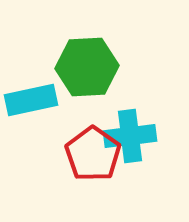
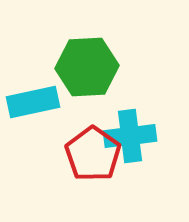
cyan rectangle: moved 2 px right, 2 px down
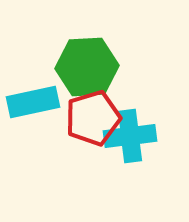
red pentagon: moved 36 px up; rotated 20 degrees clockwise
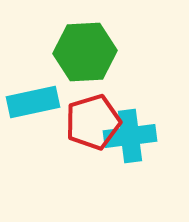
green hexagon: moved 2 px left, 15 px up
red pentagon: moved 4 px down
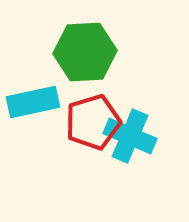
cyan cross: rotated 30 degrees clockwise
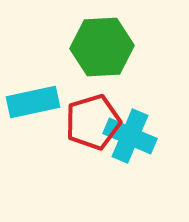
green hexagon: moved 17 px right, 5 px up
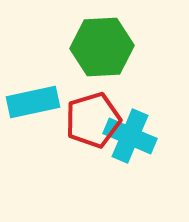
red pentagon: moved 2 px up
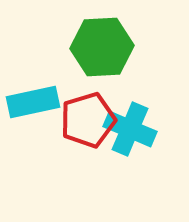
red pentagon: moved 5 px left
cyan cross: moved 7 px up
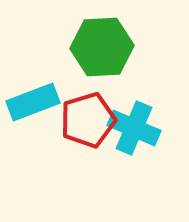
cyan rectangle: rotated 9 degrees counterclockwise
cyan cross: moved 4 px right, 1 px up
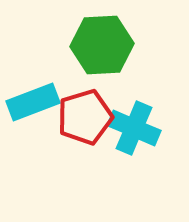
green hexagon: moved 2 px up
red pentagon: moved 3 px left, 3 px up
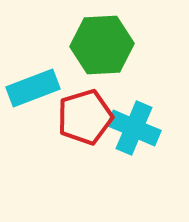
cyan rectangle: moved 14 px up
